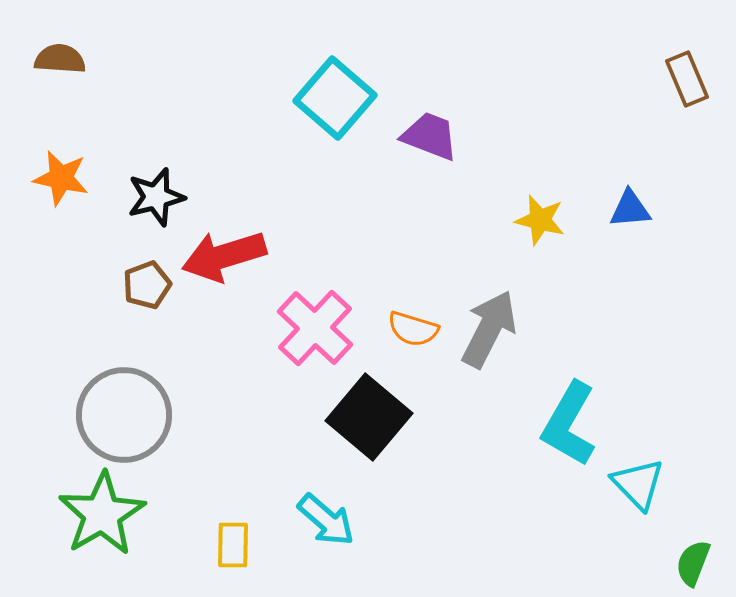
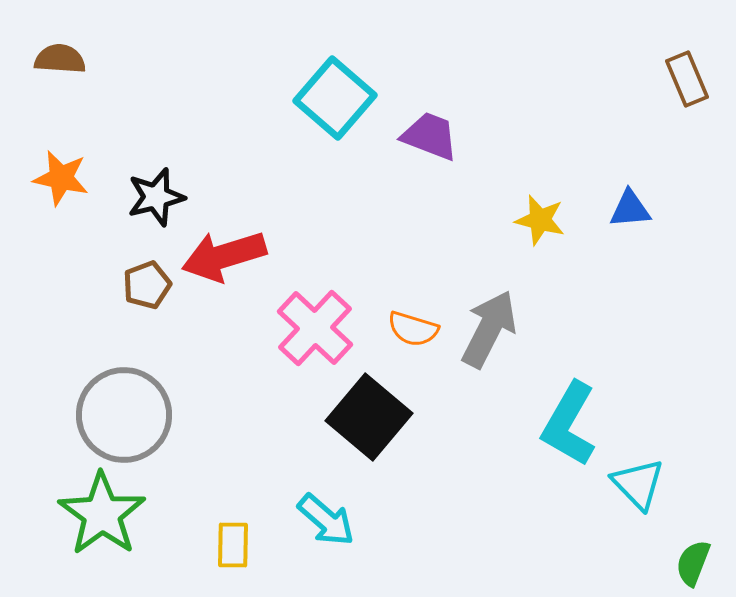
green star: rotated 6 degrees counterclockwise
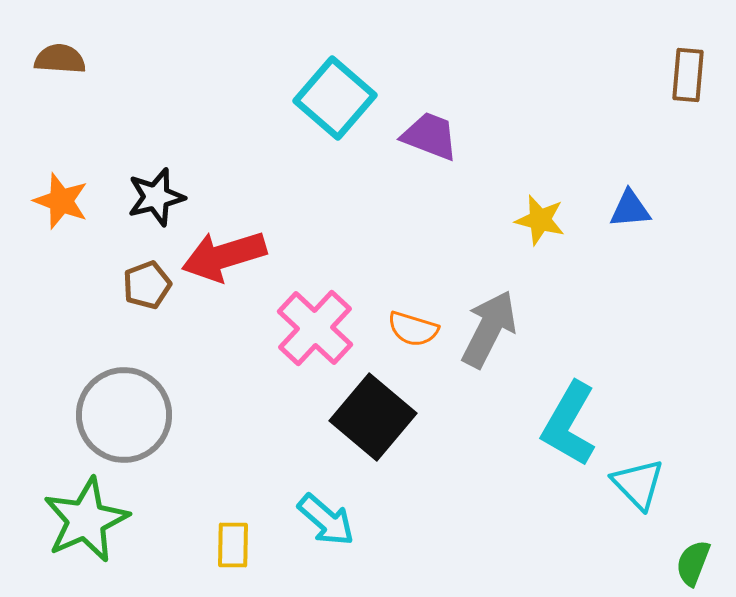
brown rectangle: moved 1 px right, 4 px up; rotated 28 degrees clockwise
orange star: moved 23 px down; rotated 8 degrees clockwise
black square: moved 4 px right
green star: moved 16 px left, 6 px down; rotated 12 degrees clockwise
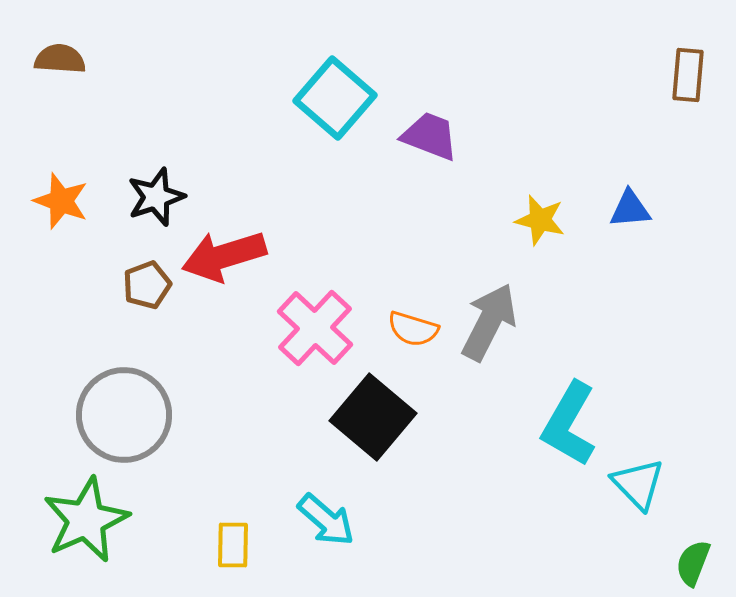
black star: rotated 4 degrees counterclockwise
gray arrow: moved 7 px up
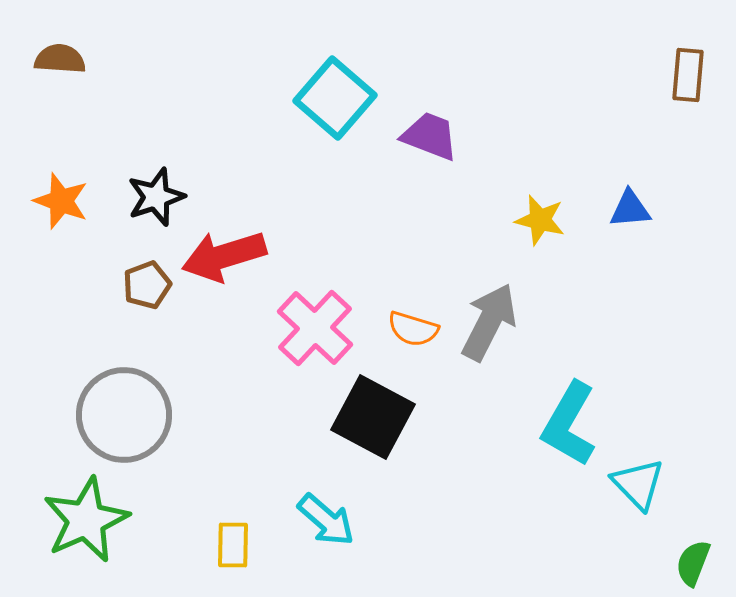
black square: rotated 12 degrees counterclockwise
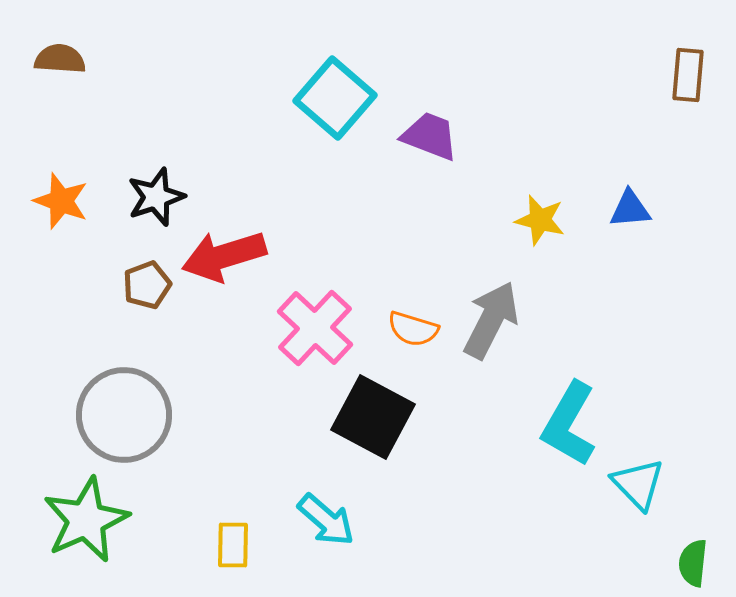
gray arrow: moved 2 px right, 2 px up
green semicircle: rotated 15 degrees counterclockwise
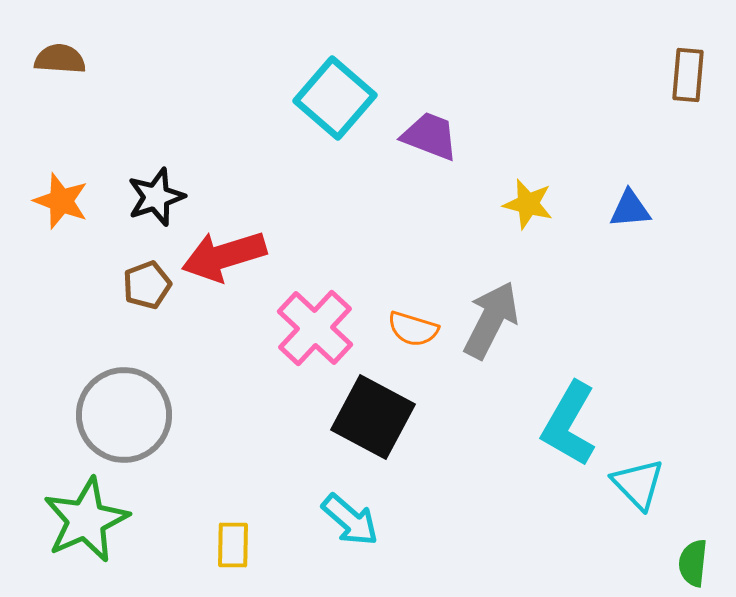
yellow star: moved 12 px left, 16 px up
cyan arrow: moved 24 px right
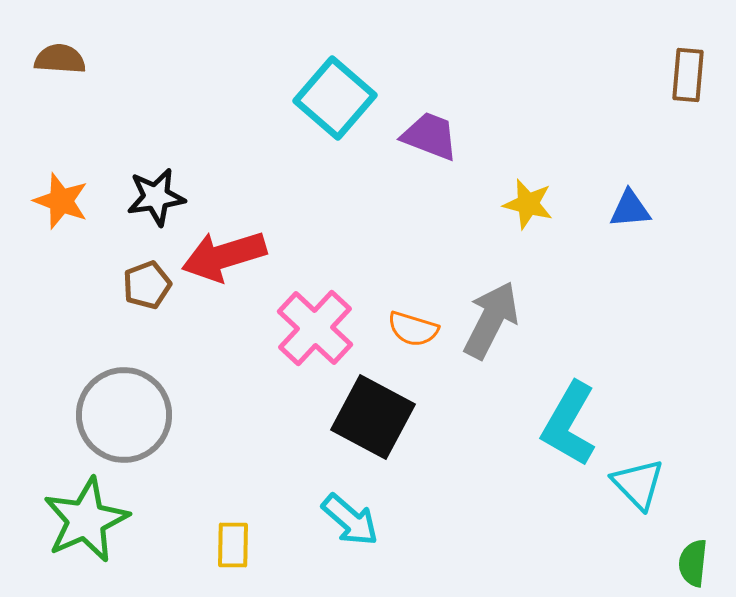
black star: rotated 10 degrees clockwise
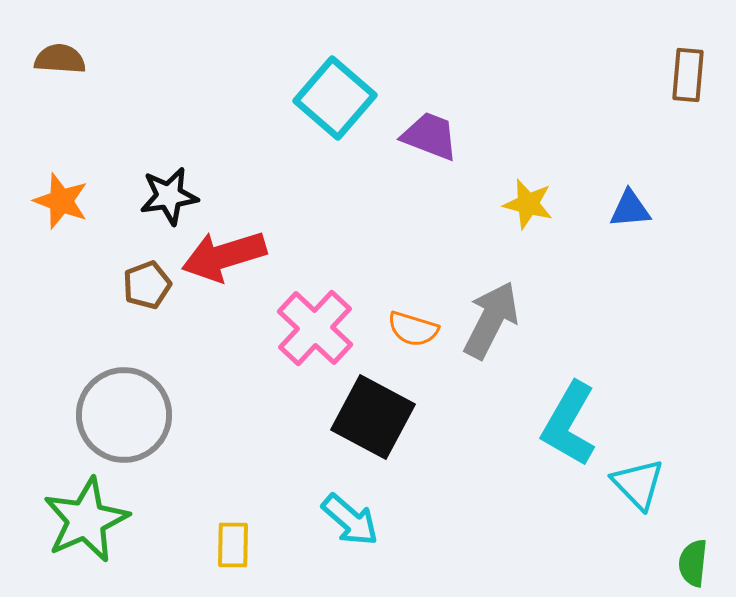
black star: moved 13 px right, 1 px up
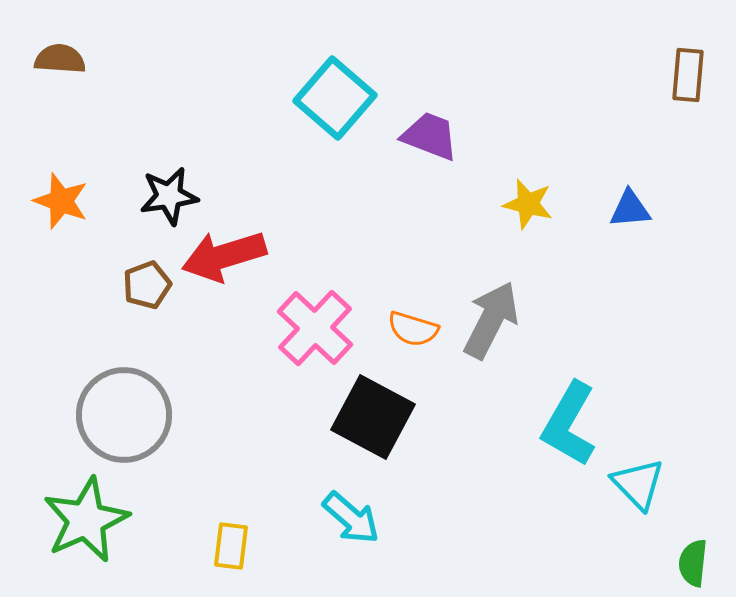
cyan arrow: moved 1 px right, 2 px up
yellow rectangle: moved 2 px left, 1 px down; rotated 6 degrees clockwise
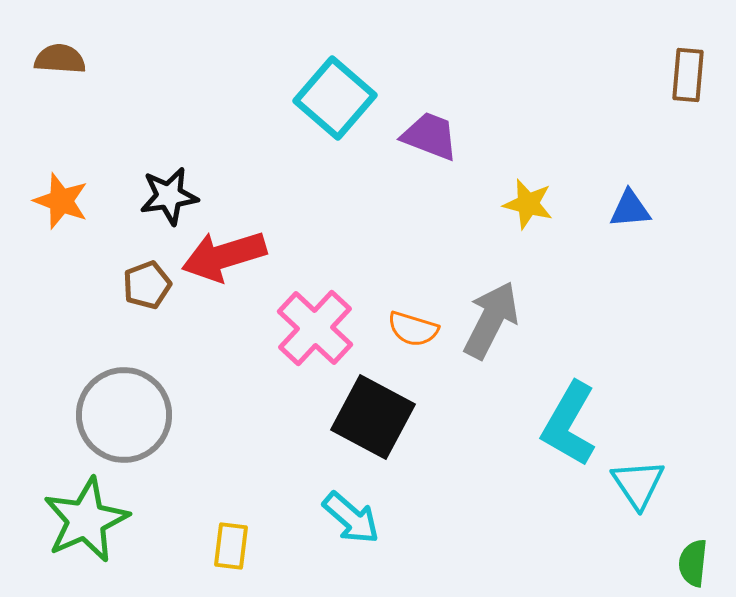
cyan triangle: rotated 10 degrees clockwise
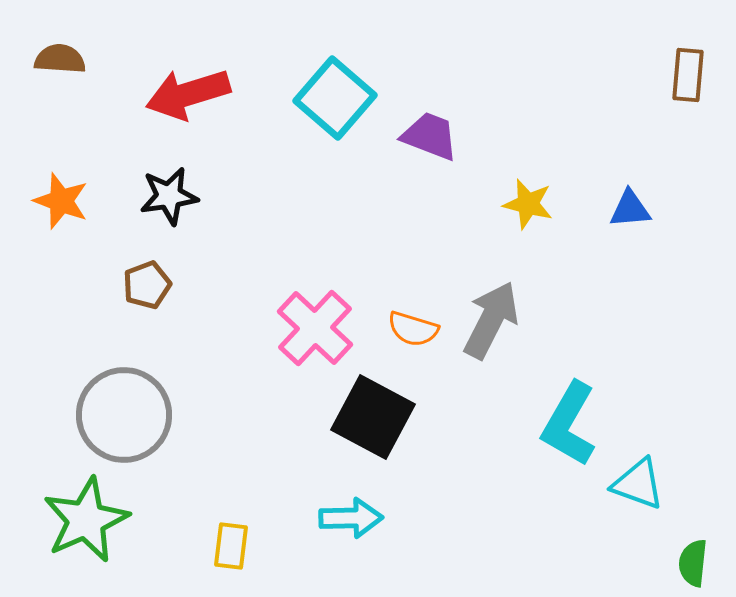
red arrow: moved 36 px left, 162 px up
cyan triangle: rotated 36 degrees counterclockwise
cyan arrow: rotated 42 degrees counterclockwise
